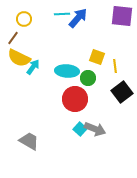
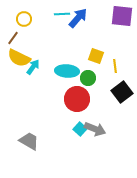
yellow square: moved 1 px left, 1 px up
red circle: moved 2 px right
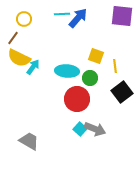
green circle: moved 2 px right
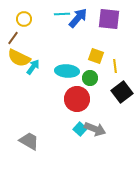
purple square: moved 13 px left, 3 px down
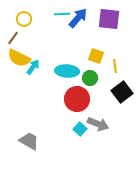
gray arrow: moved 3 px right, 5 px up
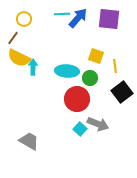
cyan arrow: rotated 35 degrees counterclockwise
